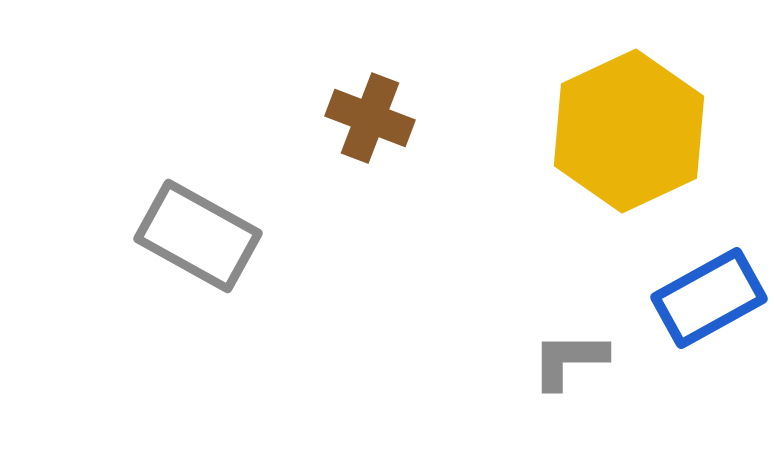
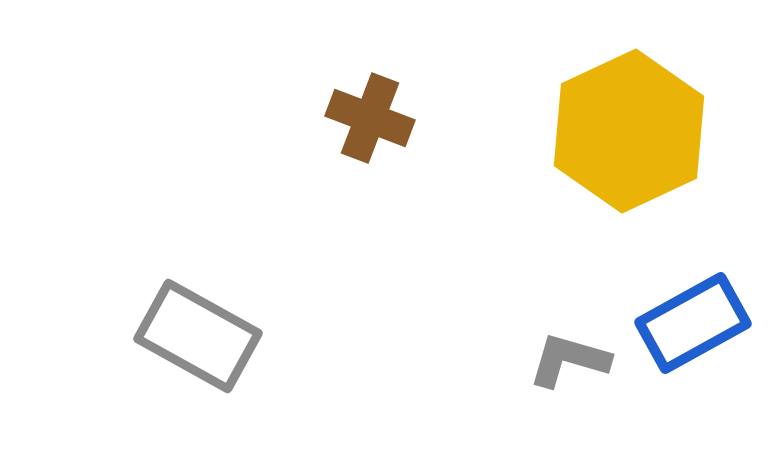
gray rectangle: moved 100 px down
blue rectangle: moved 16 px left, 25 px down
gray L-shape: rotated 16 degrees clockwise
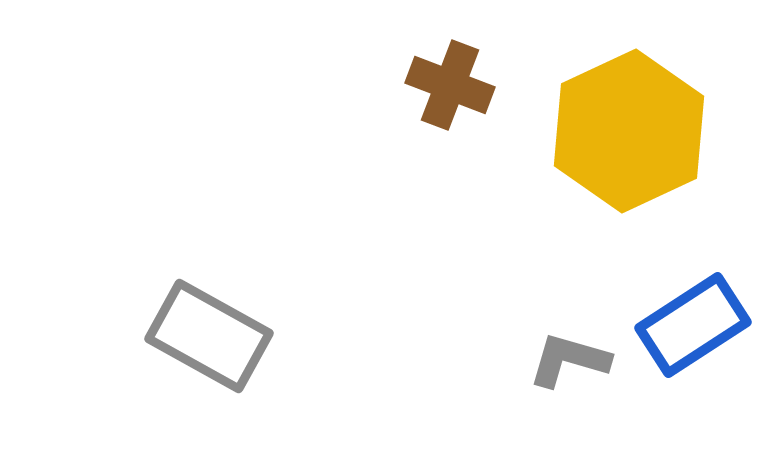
brown cross: moved 80 px right, 33 px up
blue rectangle: moved 2 px down; rotated 4 degrees counterclockwise
gray rectangle: moved 11 px right
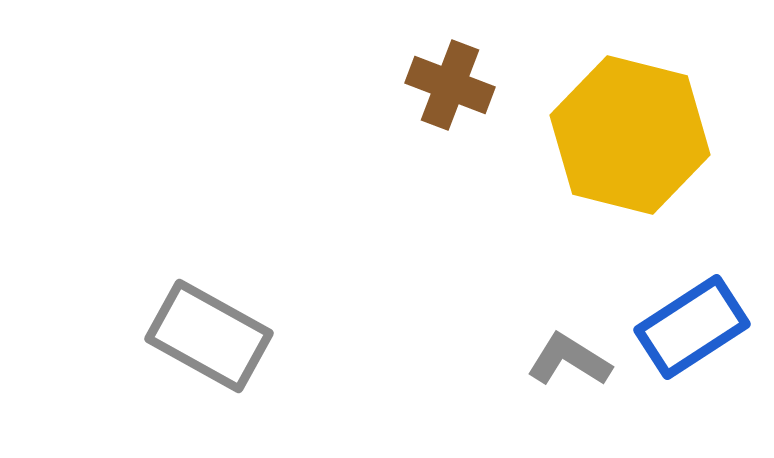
yellow hexagon: moved 1 px right, 4 px down; rotated 21 degrees counterclockwise
blue rectangle: moved 1 px left, 2 px down
gray L-shape: rotated 16 degrees clockwise
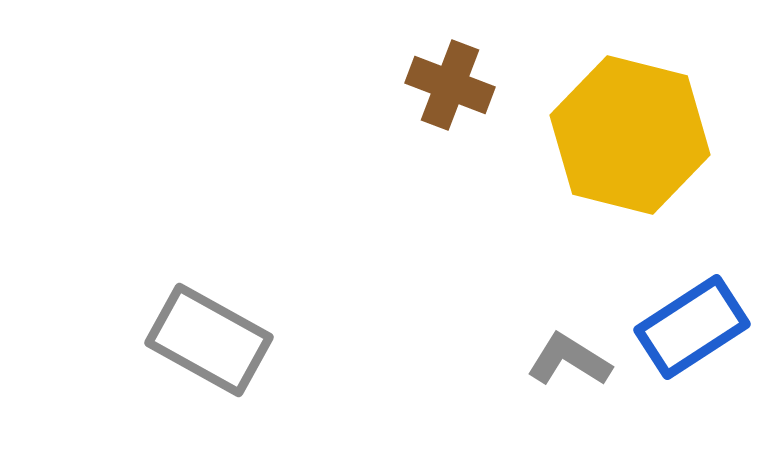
gray rectangle: moved 4 px down
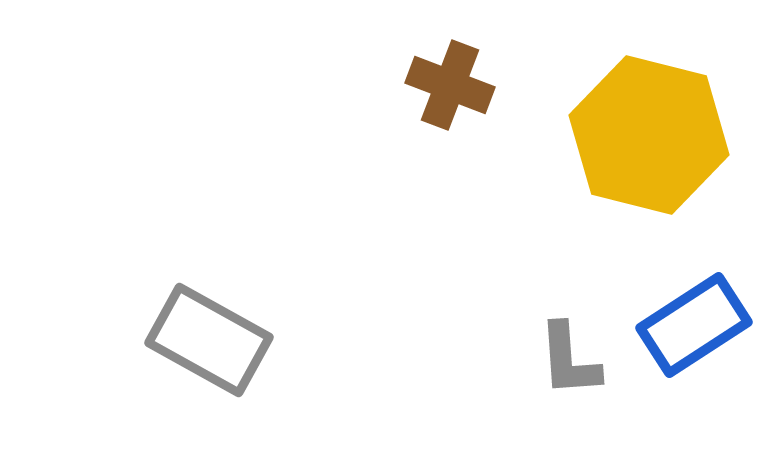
yellow hexagon: moved 19 px right
blue rectangle: moved 2 px right, 2 px up
gray L-shape: rotated 126 degrees counterclockwise
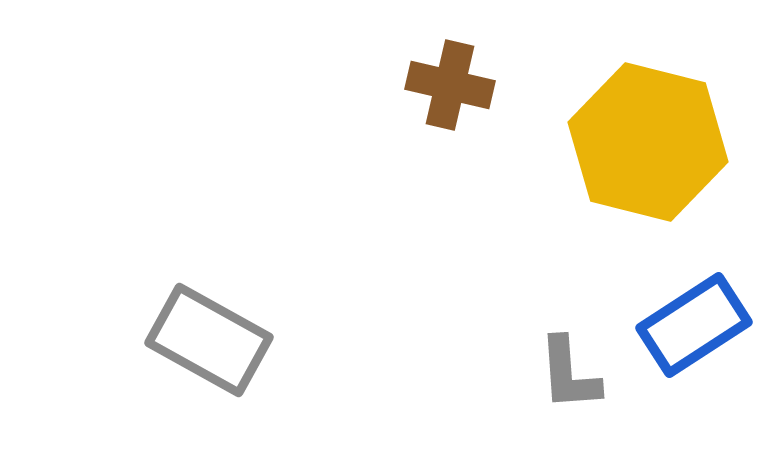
brown cross: rotated 8 degrees counterclockwise
yellow hexagon: moved 1 px left, 7 px down
gray L-shape: moved 14 px down
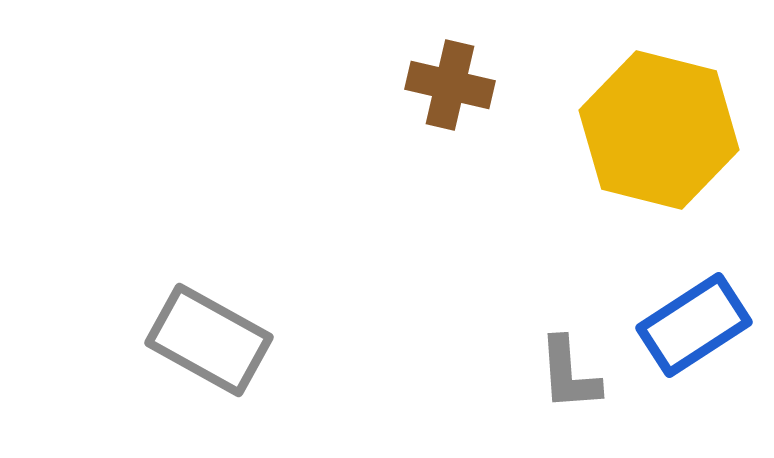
yellow hexagon: moved 11 px right, 12 px up
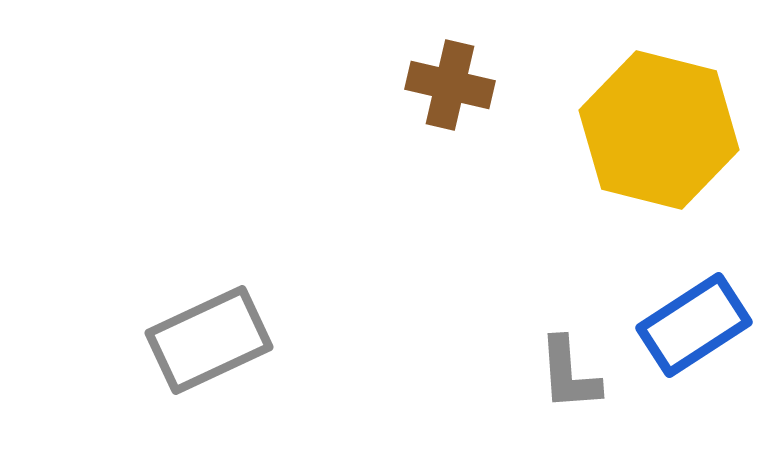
gray rectangle: rotated 54 degrees counterclockwise
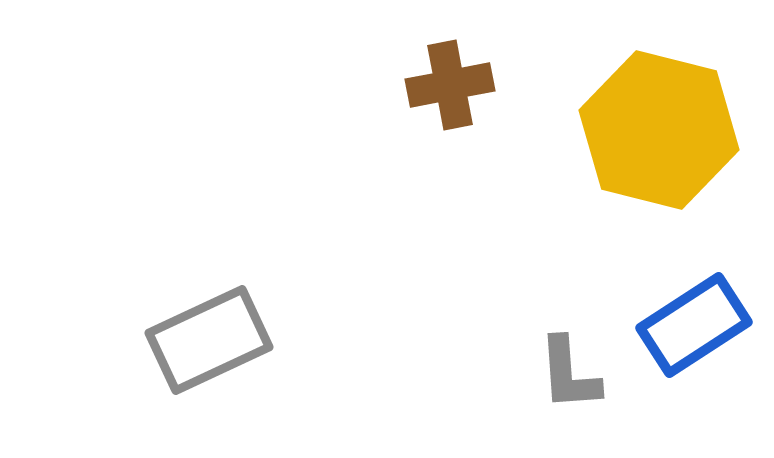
brown cross: rotated 24 degrees counterclockwise
